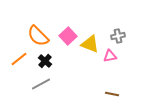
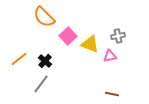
orange semicircle: moved 6 px right, 19 px up
gray line: rotated 24 degrees counterclockwise
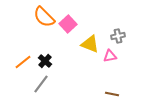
pink square: moved 12 px up
orange line: moved 4 px right, 3 px down
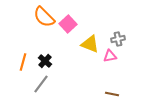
gray cross: moved 3 px down
orange line: rotated 36 degrees counterclockwise
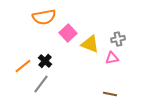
orange semicircle: rotated 55 degrees counterclockwise
pink square: moved 9 px down
pink triangle: moved 2 px right, 2 px down
orange line: moved 4 px down; rotated 36 degrees clockwise
brown line: moved 2 px left
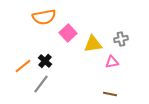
gray cross: moved 3 px right
yellow triangle: moved 3 px right; rotated 30 degrees counterclockwise
pink triangle: moved 4 px down
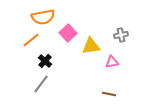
orange semicircle: moved 1 px left
gray cross: moved 4 px up
yellow triangle: moved 2 px left, 2 px down
orange line: moved 8 px right, 26 px up
brown line: moved 1 px left
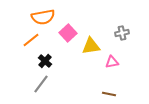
gray cross: moved 1 px right, 2 px up
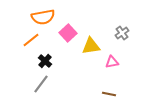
gray cross: rotated 24 degrees counterclockwise
